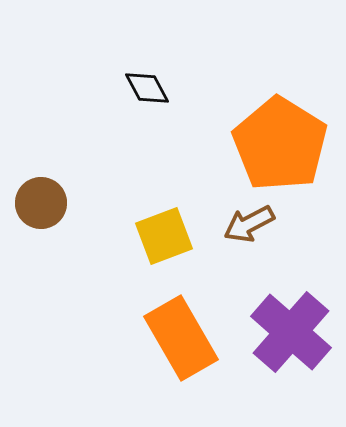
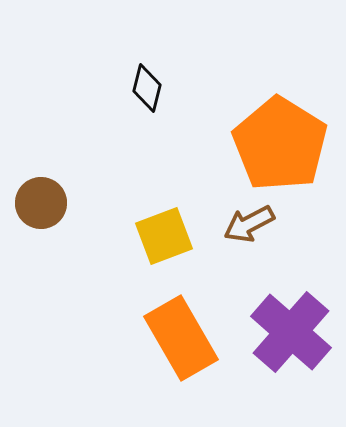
black diamond: rotated 42 degrees clockwise
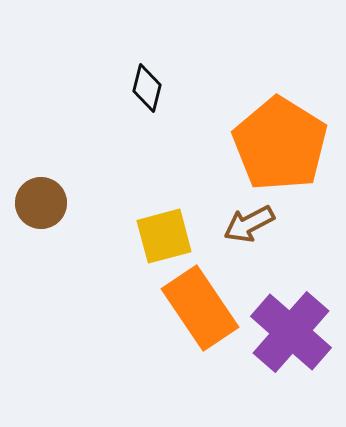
yellow square: rotated 6 degrees clockwise
orange rectangle: moved 19 px right, 30 px up; rotated 4 degrees counterclockwise
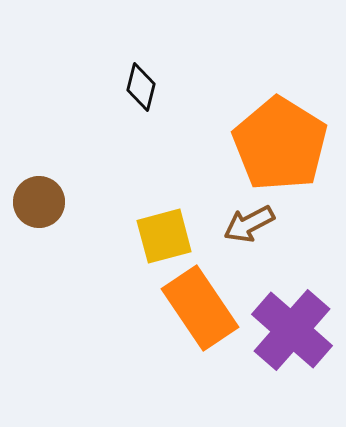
black diamond: moved 6 px left, 1 px up
brown circle: moved 2 px left, 1 px up
purple cross: moved 1 px right, 2 px up
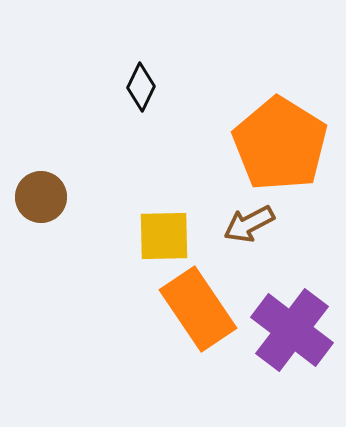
black diamond: rotated 12 degrees clockwise
brown circle: moved 2 px right, 5 px up
yellow square: rotated 14 degrees clockwise
orange rectangle: moved 2 px left, 1 px down
purple cross: rotated 4 degrees counterclockwise
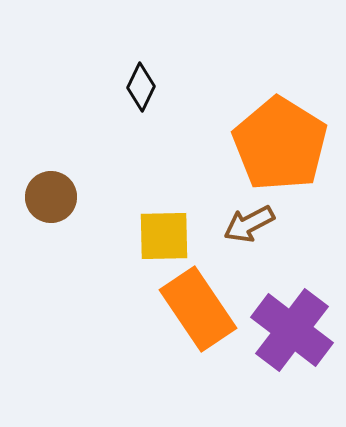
brown circle: moved 10 px right
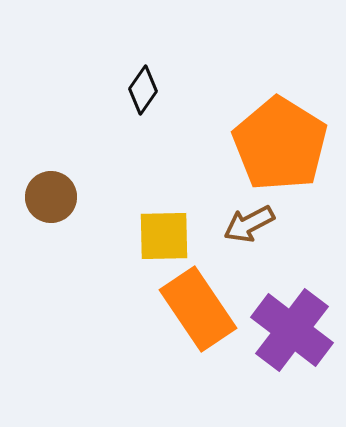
black diamond: moved 2 px right, 3 px down; rotated 9 degrees clockwise
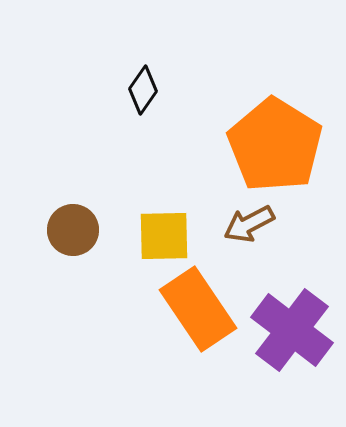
orange pentagon: moved 5 px left, 1 px down
brown circle: moved 22 px right, 33 px down
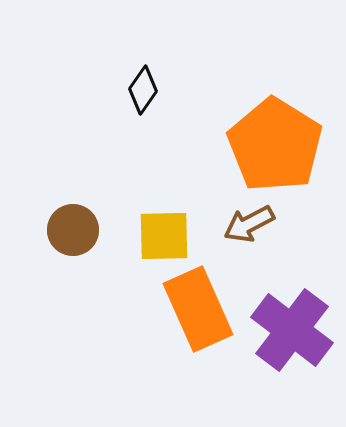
orange rectangle: rotated 10 degrees clockwise
